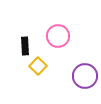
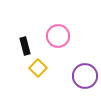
black rectangle: rotated 12 degrees counterclockwise
yellow square: moved 2 px down
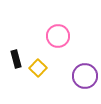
black rectangle: moved 9 px left, 13 px down
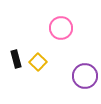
pink circle: moved 3 px right, 8 px up
yellow square: moved 6 px up
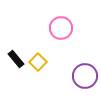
black rectangle: rotated 24 degrees counterclockwise
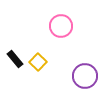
pink circle: moved 2 px up
black rectangle: moved 1 px left
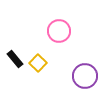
pink circle: moved 2 px left, 5 px down
yellow square: moved 1 px down
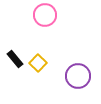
pink circle: moved 14 px left, 16 px up
purple circle: moved 7 px left
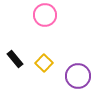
yellow square: moved 6 px right
